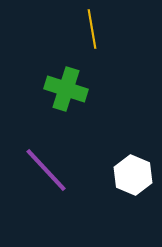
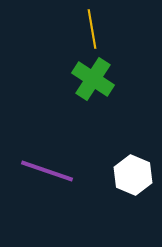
green cross: moved 27 px right, 10 px up; rotated 15 degrees clockwise
purple line: moved 1 px right, 1 px down; rotated 28 degrees counterclockwise
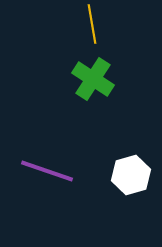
yellow line: moved 5 px up
white hexagon: moved 2 px left; rotated 21 degrees clockwise
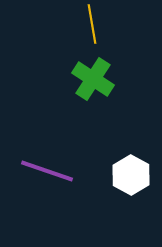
white hexagon: rotated 15 degrees counterclockwise
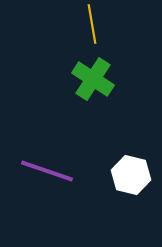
white hexagon: rotated 15 degrees counterclockwise
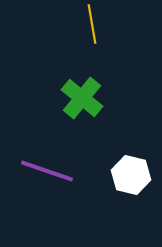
green cross: moved 11 px left, 19 px down; rotated 6 degrees clockwise
